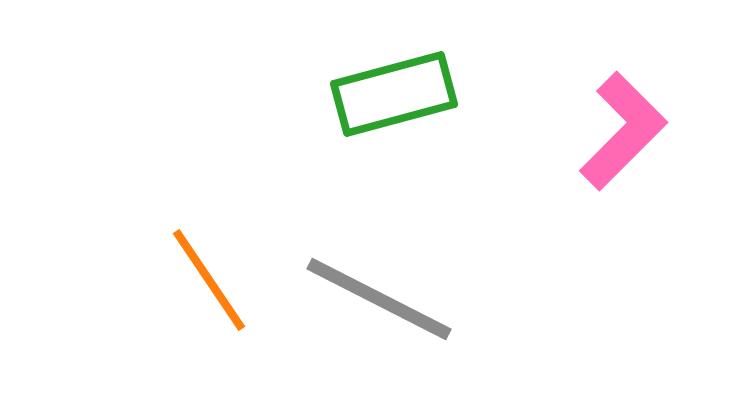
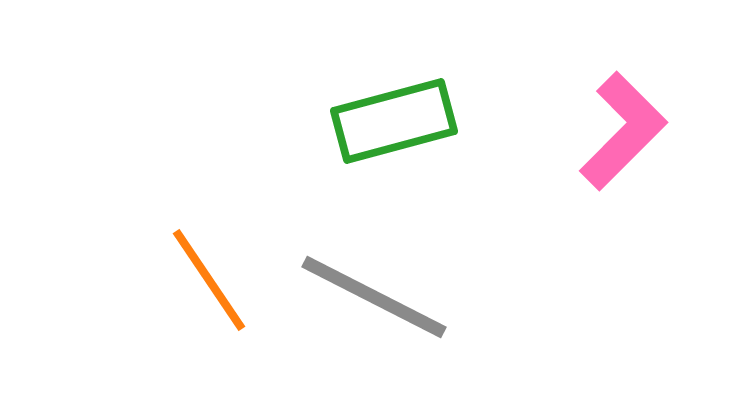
green rectangle: moved 27 px down
gray line: moved 5 px left, 2 px up
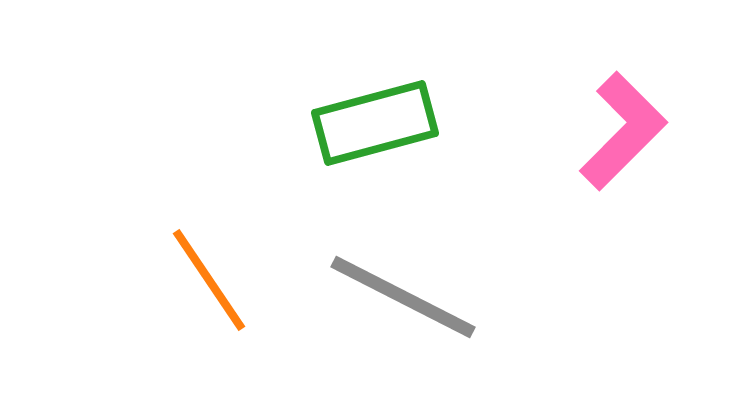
green rectangle: moved 19 px left, 2 px down
gray line: moved 29 px right
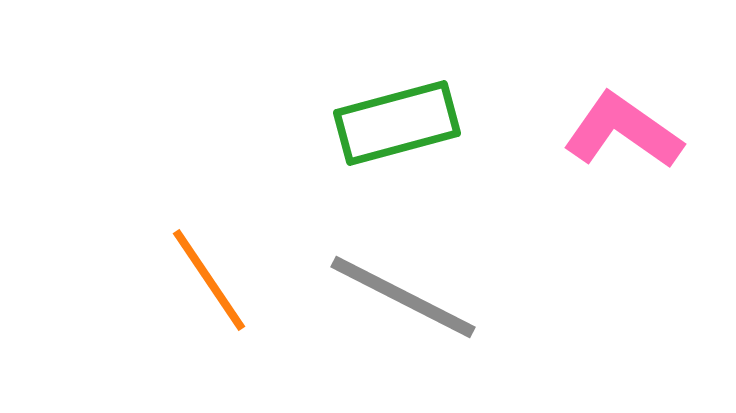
green rectangle: moved 22 px right
pink L-shape: rotated 100 degrees counterclockwise
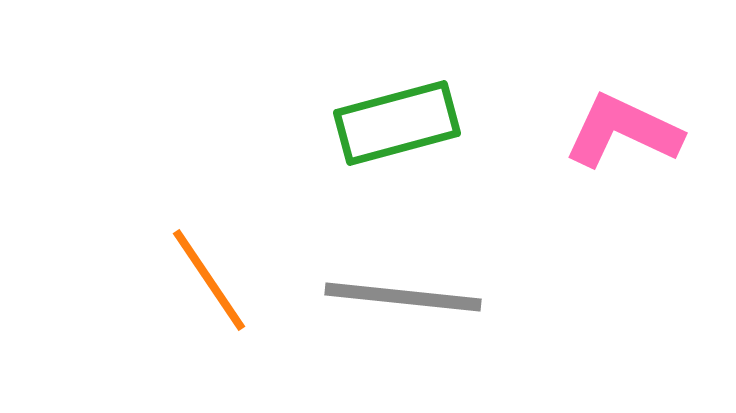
pink L-shape: rotated 10 degrees counterclockwise
gray line: rotated 21 degrees counterclockwise
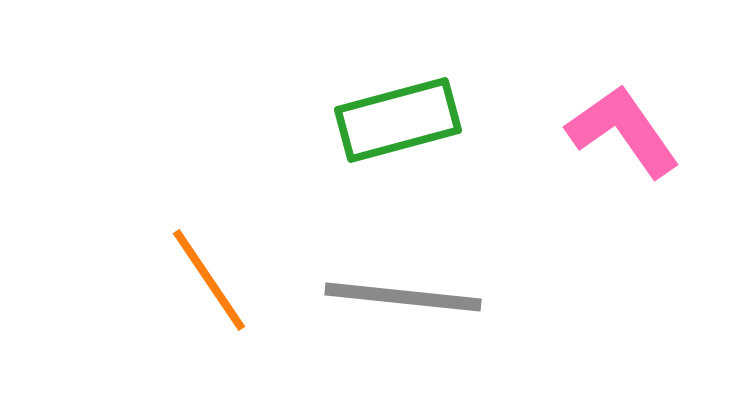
green rectangle: moved 1 px right, 3 px up
pink L-shape: rotated 30 degrees clockwise
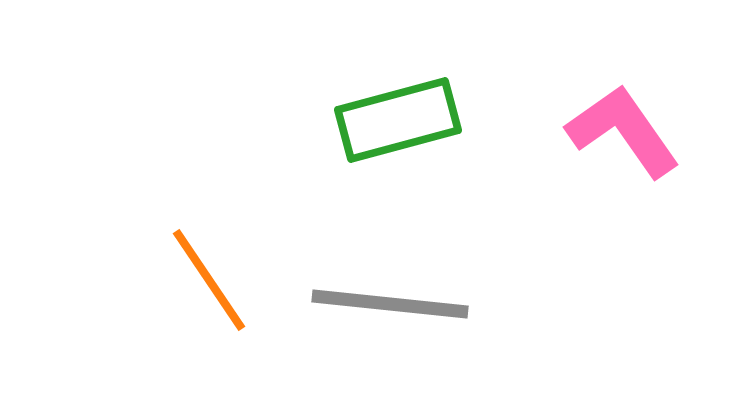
gray line: moved 13 px left, 7 px down
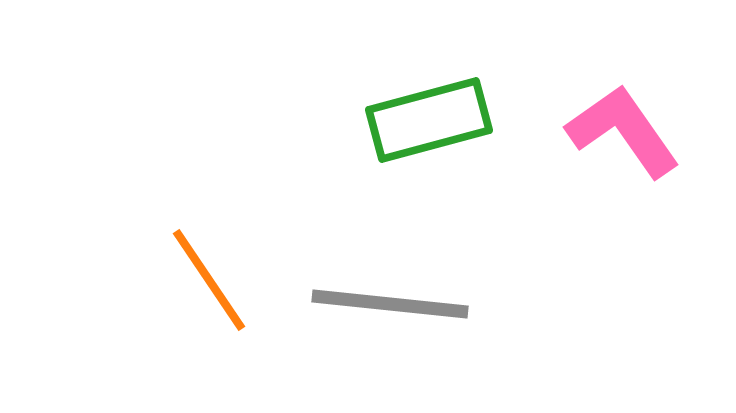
green rectangle: moved 31 px right
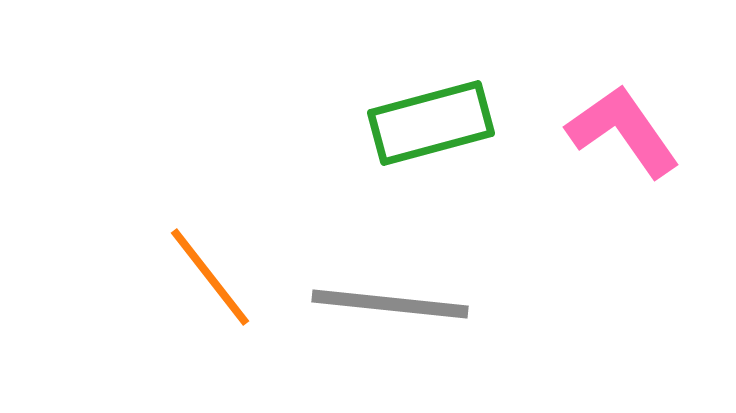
green rectangle: moved 2 px right, 3 px down
orange line: moved 1 px right, 3 px up; rotated 4 degrees counterclockwise
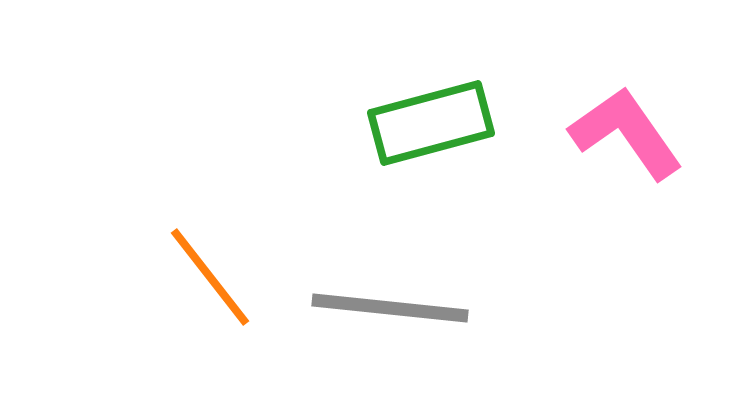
pink L-shape: moved 3 px right, 2 px down
gray line: moved 4 px down
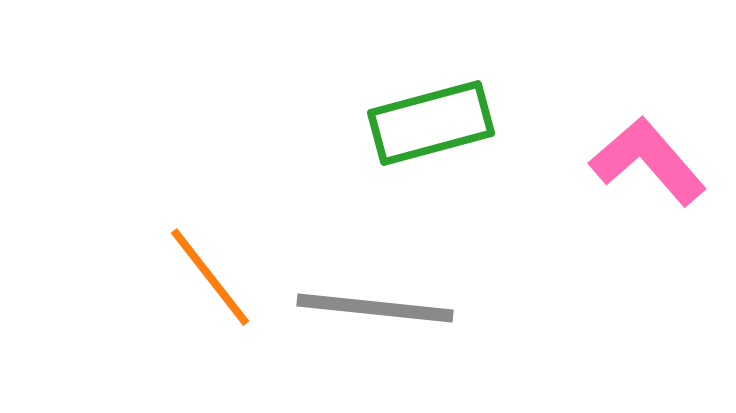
pink L-shape: moved 22 px right, 28 px down; rotated 6 degrees counterclockwise
gray line: moved 15 px left
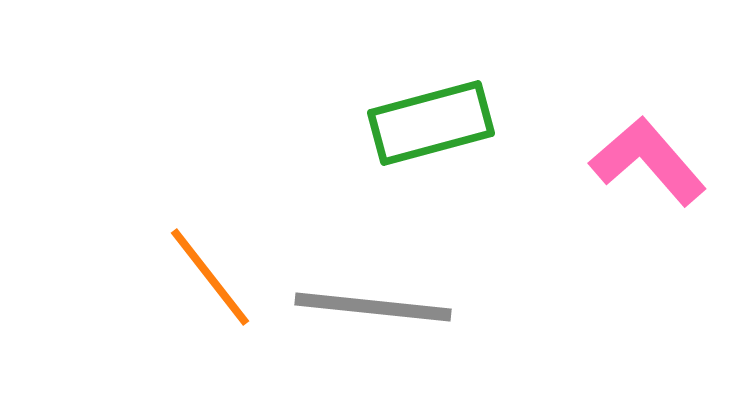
gray line: moved 2 px left, 1 px up
